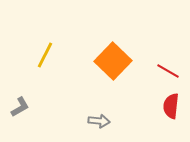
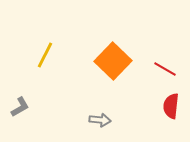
red line: moved 3 px left, 2 px up
gray arrow: moved 1 px right, 1 px up
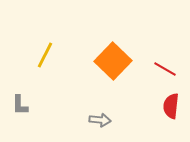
gray L-shape: moved 2 px up; rotated 120 degrees clockwise
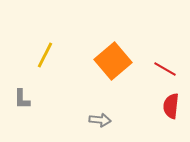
orange square: rotated 6 degrees clockwise
gray L-shape: moved 2 px right, 6 px up
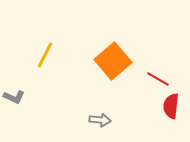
red line: moved 7 px left, 10 px down
gray L-shape: moved 8 px left, 2 px up; rotated 65 degrees counterclockwise
